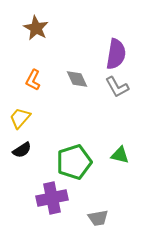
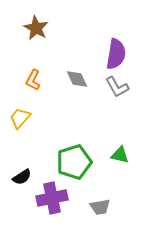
black semicircle: moved 27 px down
gray trapezoid: moved 2 px right, 11 px up
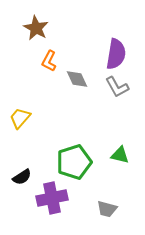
orange L-shape: moved 16 px right, 19 px up
gray trapezoid: moved 7 px right, 2 px down; rotated 25 degrees clockwise
